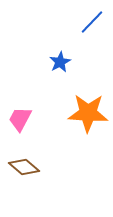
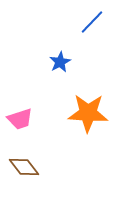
pink trapezoid: rotated 136 degrees counterclockwise
brown diamond: rotated 12 degrees clockwise
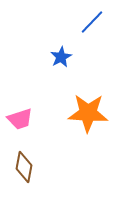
blue star: moved 1 px right, 5 px up
brown diamond: rotated 48 degrees clockwise
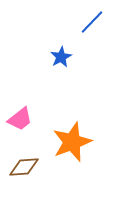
orange star: moved 16 px left, 29 px down; rotated 24 degrees counterclockwise
pink trapezoid: rotated 20 degrees counterclockwise
brown diamond: rotated 76 degrees clockwise
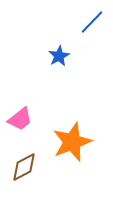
blue star: moved 2 px left, 1 px up
brown diamond: rotated 24 degrees counterclockwise
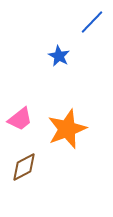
blue star: rotated 15 degrees counterclockwise
orange star: moved 5 px left, 13 px up
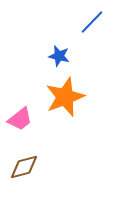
blue star: rotated 15 degrees counterclockwise
orange star: moved 2 px left, 32 px up
brown diamond: rotated 12 degrees clockwise
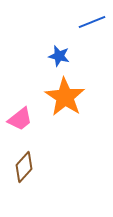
blue line: rotated 24 degrees clockwise
orange star: rotated 18 degrees counterclockwise
brown diamond: rotated 32 degrees counterclockwise
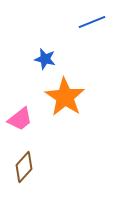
blue star: moved 14 px left, 3 px down
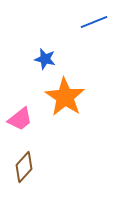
blue line: moved 2 px right
